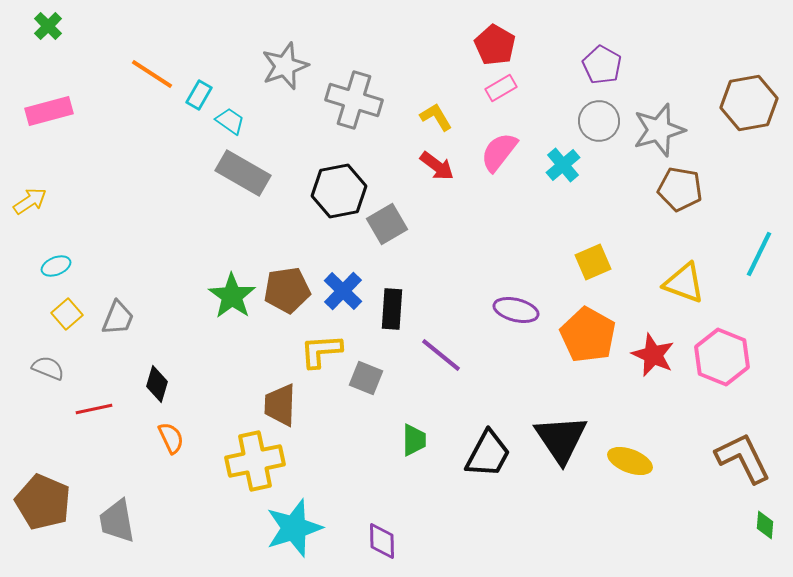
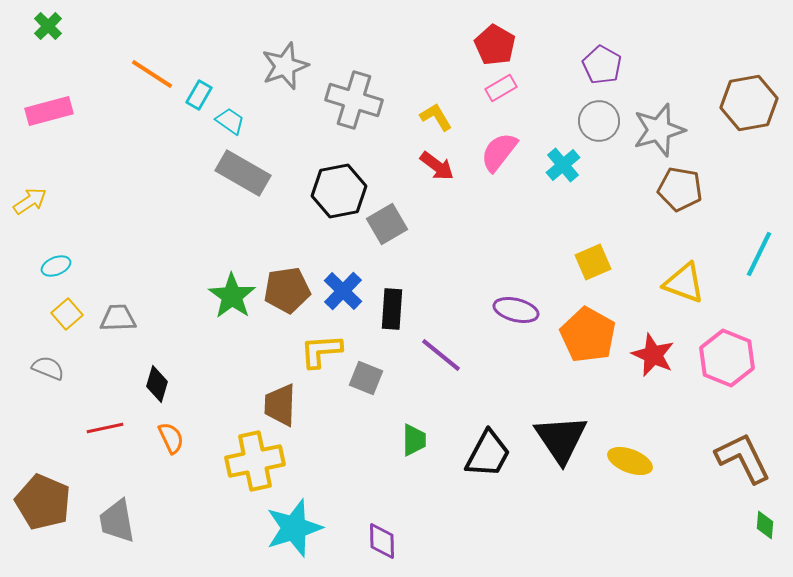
gray trapezoid at (118, 318): rotated 114 degrees counterclockwise
pink hexagon at (722, 357): moved 5 px right, 1 px down
red line at (94, 409): moved 11 px right, 19 px down
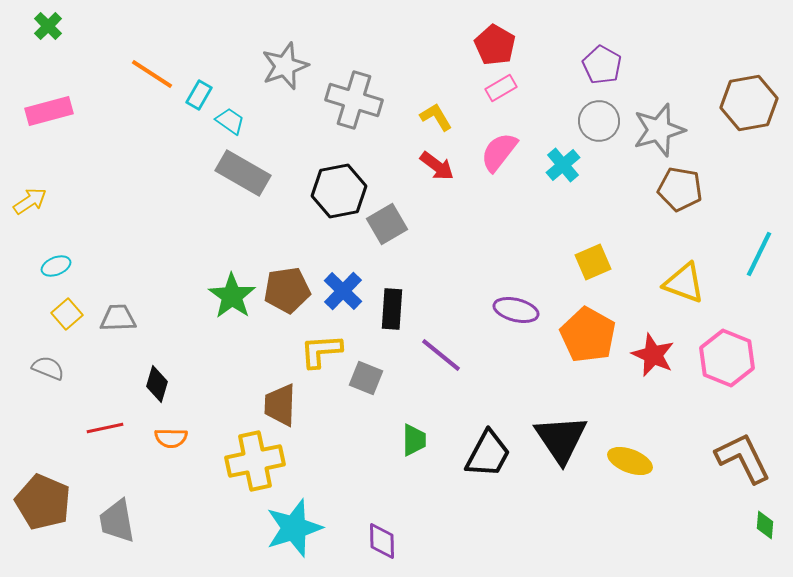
orange semicircle at (171, 438): rotated 116 degrees clockwise
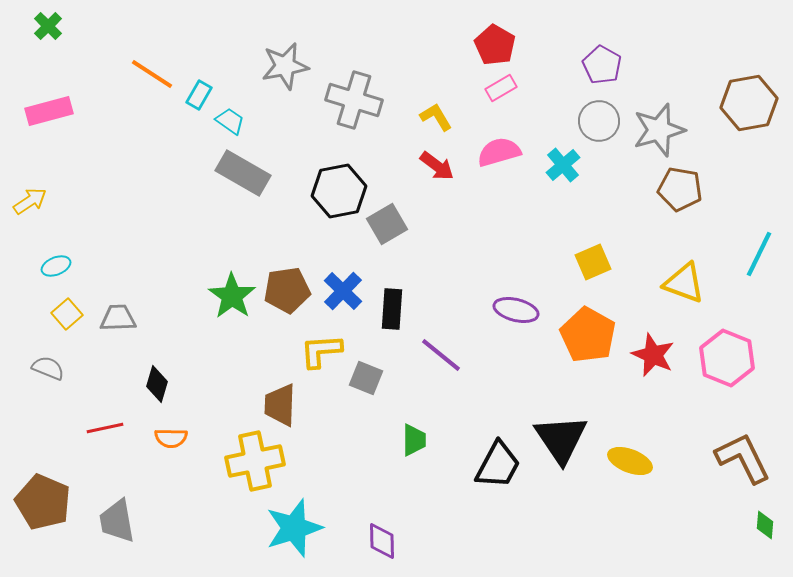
gray star at (285, 66): rotated 9 degrees clockwise
pink semicircle at (499, 152): rotated 36 degrees clockwise
black trapezoid at (488, 454): moved 10 px right, 11 px down
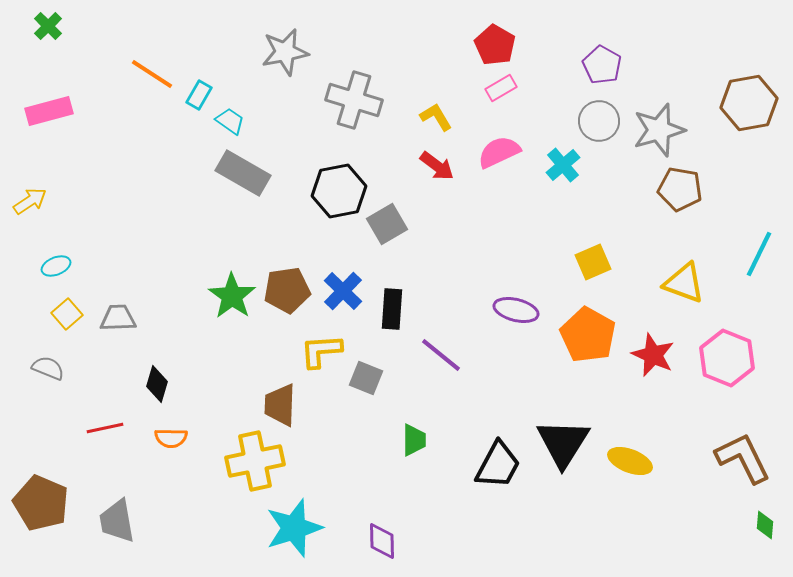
gray star at (285, 66): moved 14 px up
pink semicircle at (499, 152): rotated 9 degrees counterclockwise
black triangle at (561, 439): moved 2 px right, 4 px down; rotated 6 degrees clockwise
brown pentagon at (43, 502): moved 2 px left, 1 px down
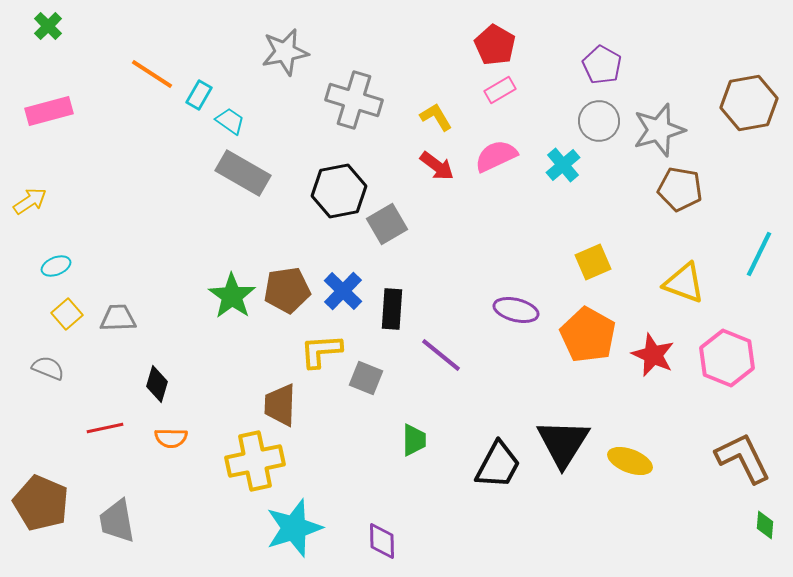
pink rectangle at (501, 88): moved 1 px left, 2 px down
pink semicircle at (499, 152): moved 3 px left, 4 px down
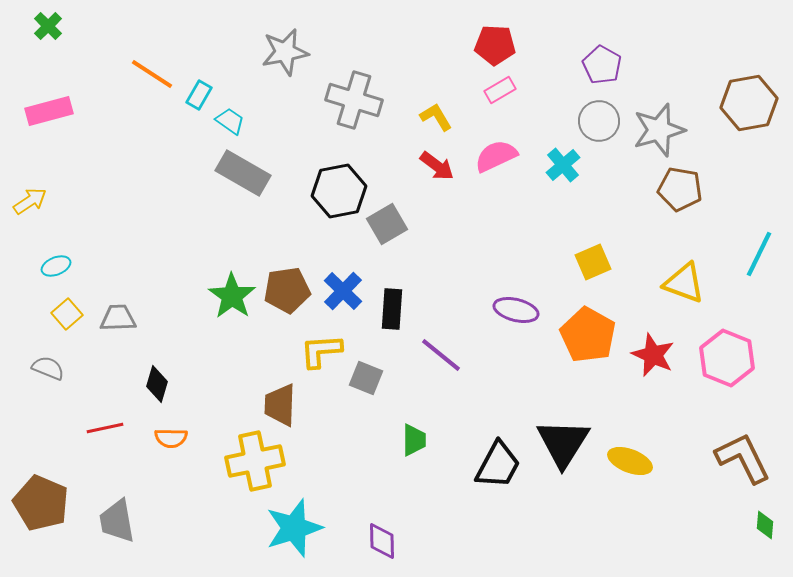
red pentagon at (495, 45): rotated 27 degrees counterclockwise
